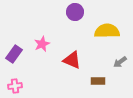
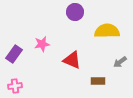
pink star: rotated 14 degrees clockwise
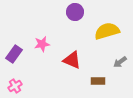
yellow semicircle: rotated 15 degrees counterclockwise
pink cross: rotated 24 degrees counterclockwise
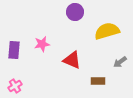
purple rectangle: moved 4 px up; rotated 30 degrees counterclockwise
